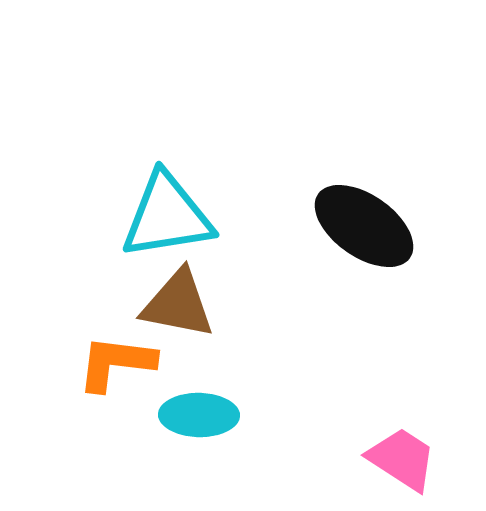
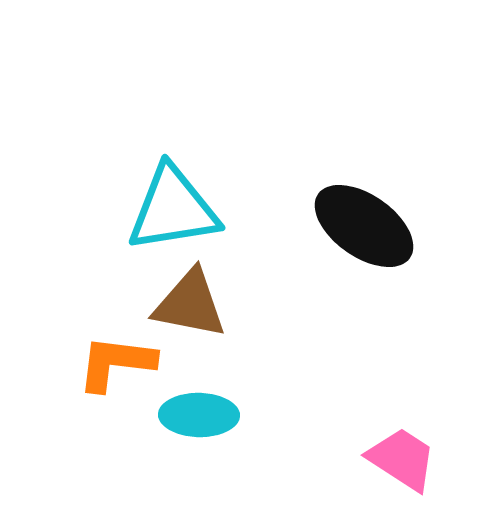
cyan triangle: moved 6 px right, 7 px up
brown triangle: moved 12 px right
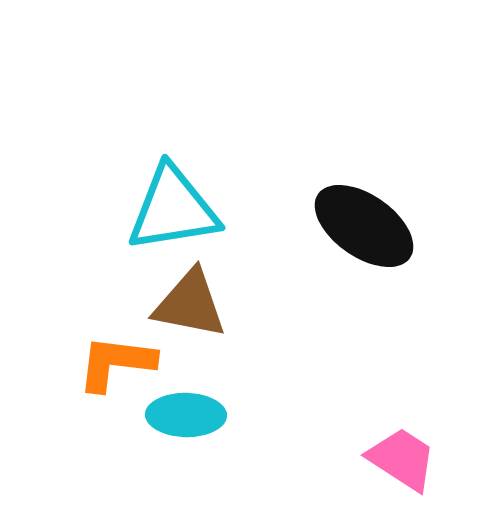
cyan ellipse: moved 13 px left
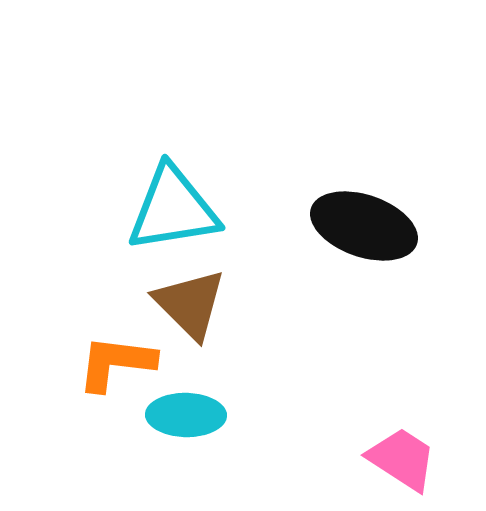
black ellipse: rotated 16 degrees counterclockwise
brown triangle: rotated 34 degrees clockwise
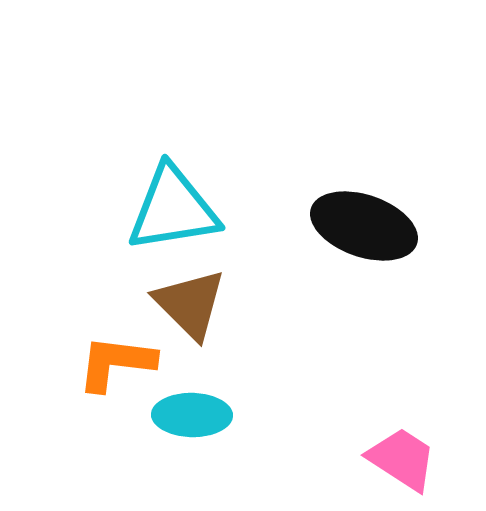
cyan ellipse: moved 6 px right
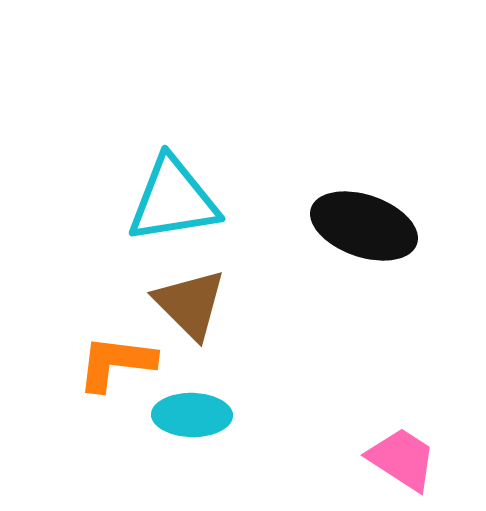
cyan triangle: moved 9 px up
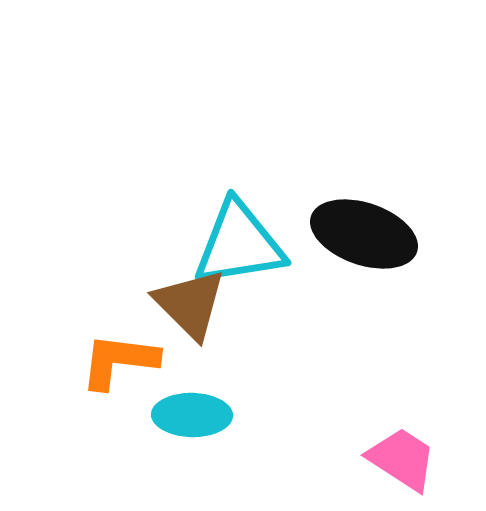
cyan triangle: moved 66 px right, 44 px down
black ellipse: moved 8 px down
orange L-shape: moved 3 px right, 2 px up
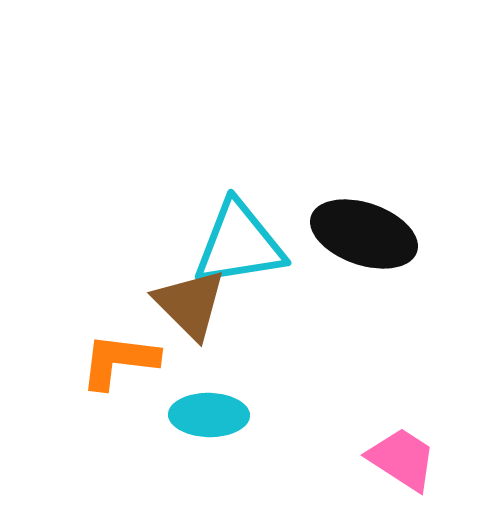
cyan ellipse: moved 17 px right
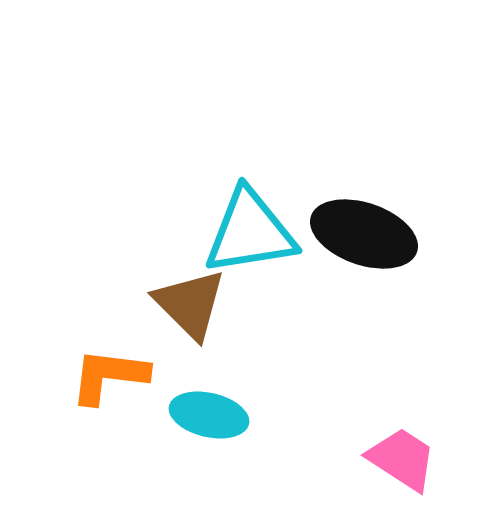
cyan triangle: moved 11 px right, 12 px up
orange L-shape: moved 10 px left, 15 px down
cyan ellipse: rotated 12 degrees clockwise
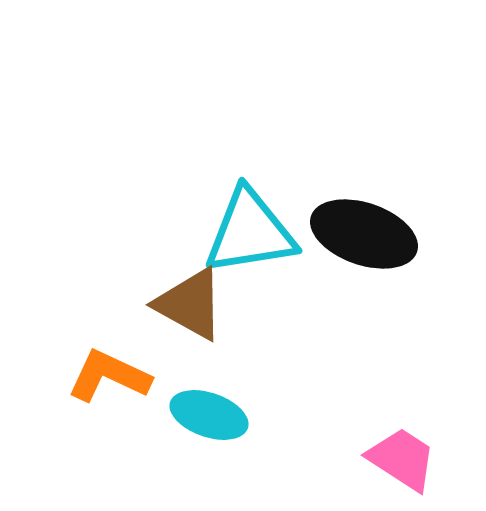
brown triangle: rotated 16 degrees counterclockwise
orange L-shape: rotated 18 degrees clockwise
cyan ellipse: rotated 6 degrees clockwise
